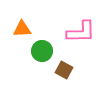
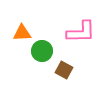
orange triangle: moved 4 px down
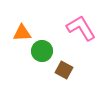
pink L-shape: moved 4 px up; rotated 120 degrees counterclockwise
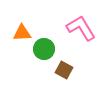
green circle: moved 2 px right, 2 px up
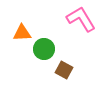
pink L-shape: moved 9 px up
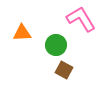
green circle: moved 12 px right, 4 px up
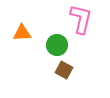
pink L-shape: rotated 44 degrees clockwise
green circle: moved 1 px right
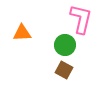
green circle: moved 8 px right
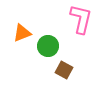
orange triangle: rotated 18 degrees counterclockwise
green circle: moved 17 px left, 1 px down
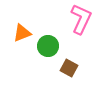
pink L-shape: rotated 12 degrees clockwise
brown square: moved 5 px right, 2 px up
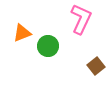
brown square: moved 27 px right, 2 px up; rotated 24 degrees clockwise
